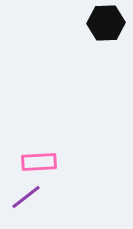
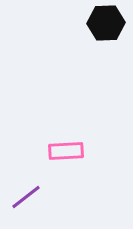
pink rectangle: moved 27 px right, 11 px up
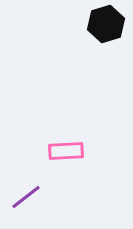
black hexagon: moved 1 px down; rotated 15 degrees counterclockwise
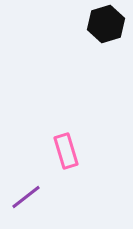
pink rectangle: rotated 76 degrees clockwise
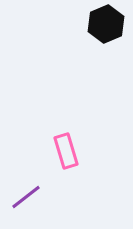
black hexagon: rotated 6 degrees counterclockwise
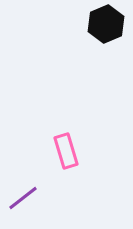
purple line: moved 3 px left, 1 px down
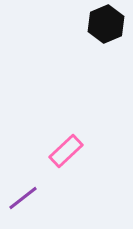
pink rectangle: rotated 64 degrees clockwise
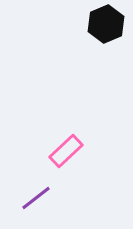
purple line: moved 13 px right
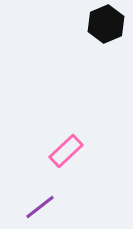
purple line: moved 4 px right, 9 px down
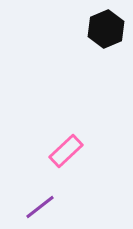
black hexagon: moved 5 px down
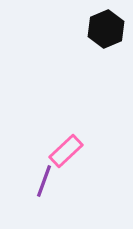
purple line: moved 4 px right, 26 px up; rotated 32 degrees counterclockwise
